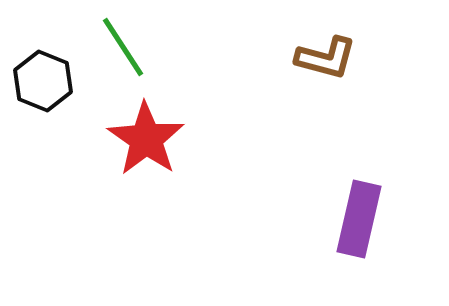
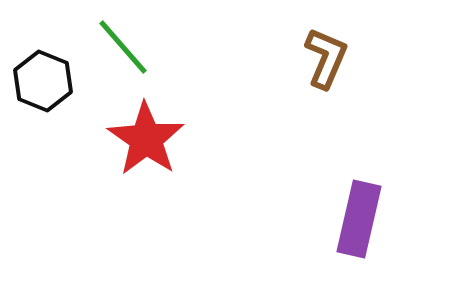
green line: rotated 8 degrees counterclockwise
brown L-shape: rotated 82 degrees counterclockwise
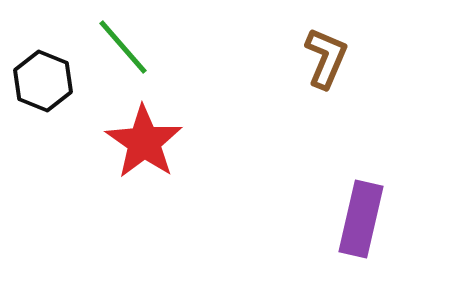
red star: moved 2 px left, 3 px down
purple rectangle: moved 2 px right
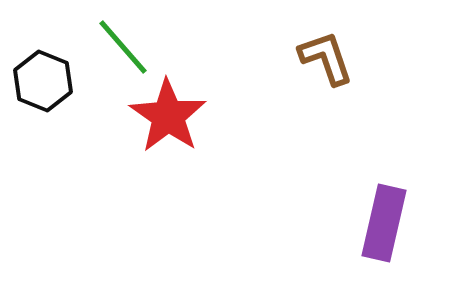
brown L-shape: rotated 42 degrees counterclockwise
red star: moved 24 px right, 26 px up
purple rectangle: moved 23 px right, 4 px down
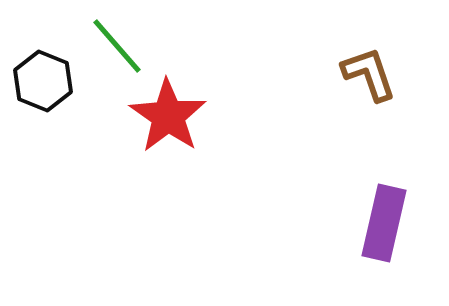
green line: moved 6 px left, 1 px up
brown L-shape: moved 43 px right, 16 px down
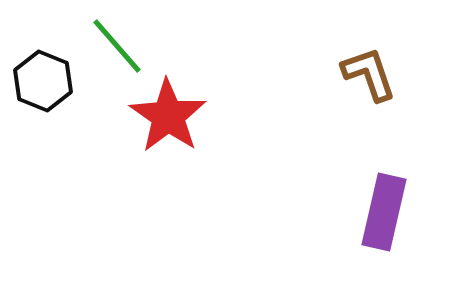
purple rectangle: moved 11 px up
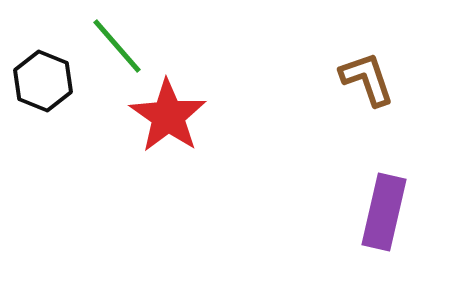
brown L-shape: moved 2 px left, 5 px down
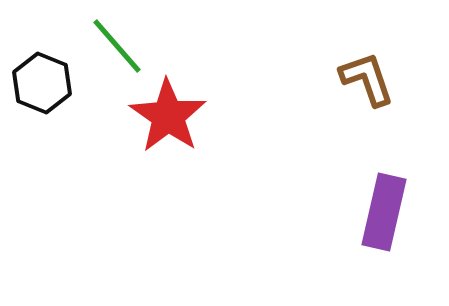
black hexagon: moved 1 px left, 2 px down
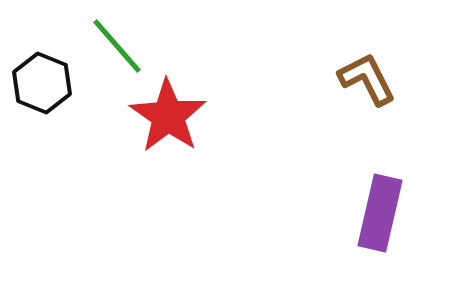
brown L-shape: rotated 8 degrees counterclockwise
purple rectangle: moved 4 px left, 1 px down
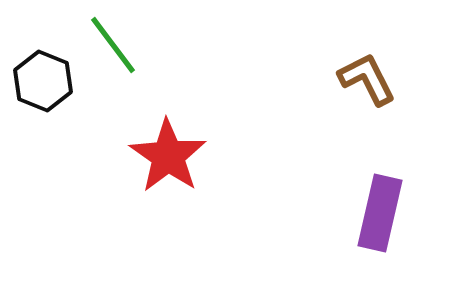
green line: moved 4 px left, 1 px up; rotated 4 degrees clockwise
black hexagon: moved 1 px right, 2 px up
red star: moved 40 px down
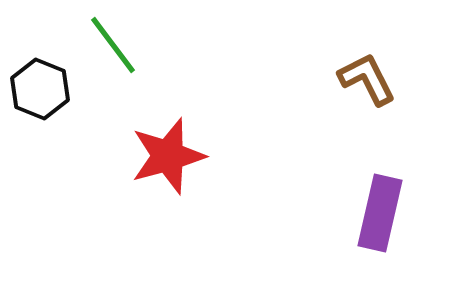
black hexagon: moved 3 px left, 8 px down
red star: rotated 22 degrees clockwise
